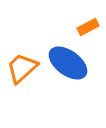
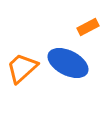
blue ellipse: rotated 9 degrees counterclockwise
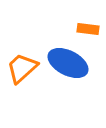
orange rectangle: moved 2 px down; rotated 35 degrees clockwise
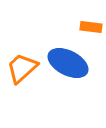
orange rectangle: moved 3 px right, 2 px up
